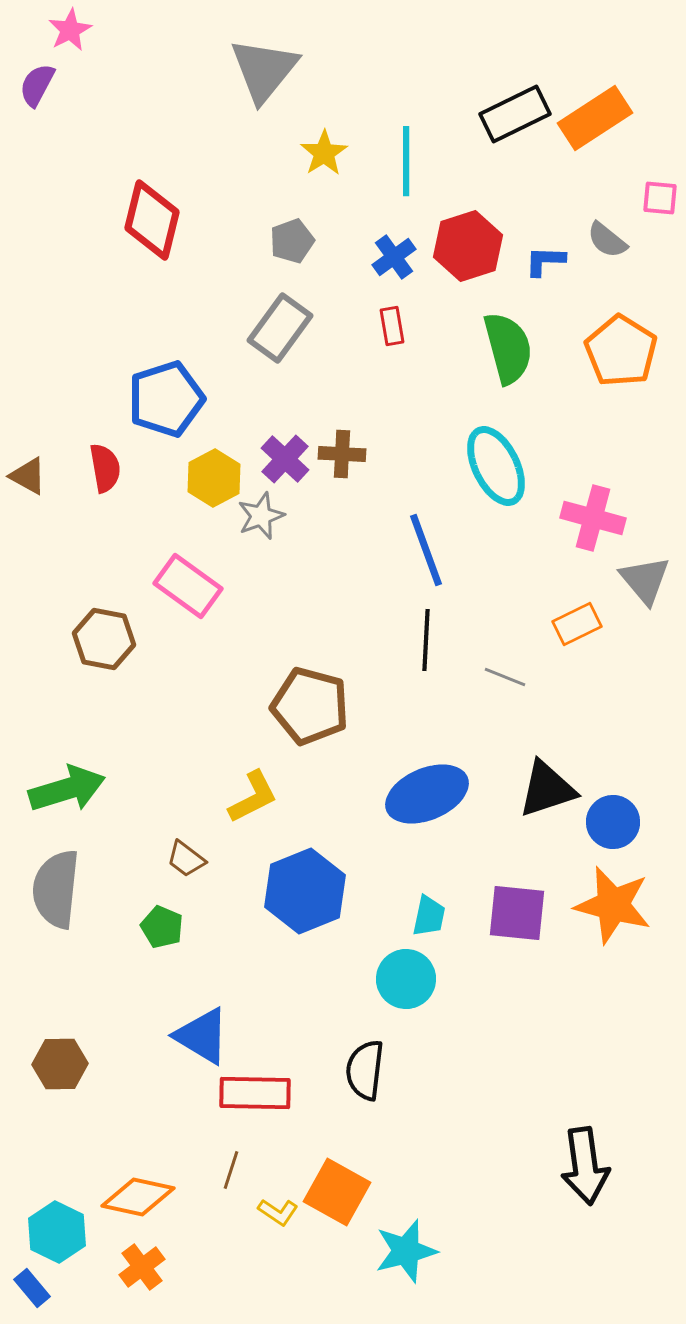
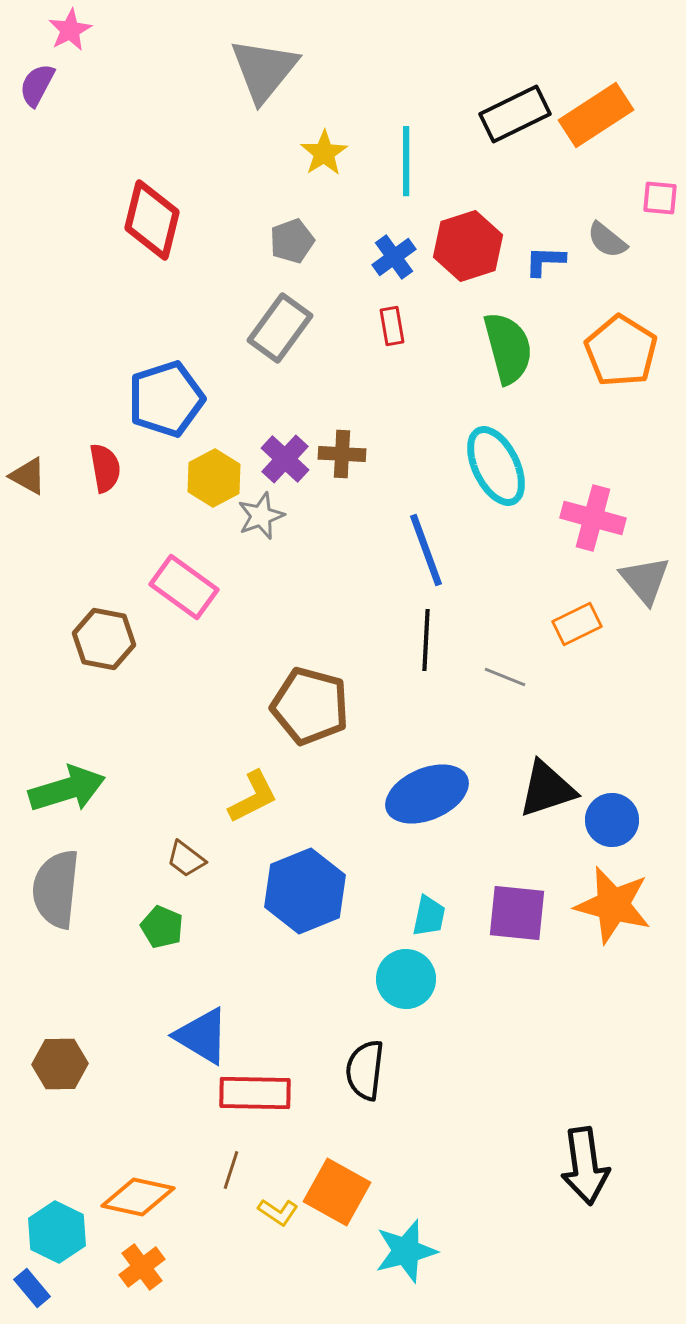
orange rectangle at (595, 118): moved 1 px right, 3 px up
pink rectangle at (188, 586): moved 4 px left, 1 px down
blue circle at (613, 822): moved 1 px left, 2 px up
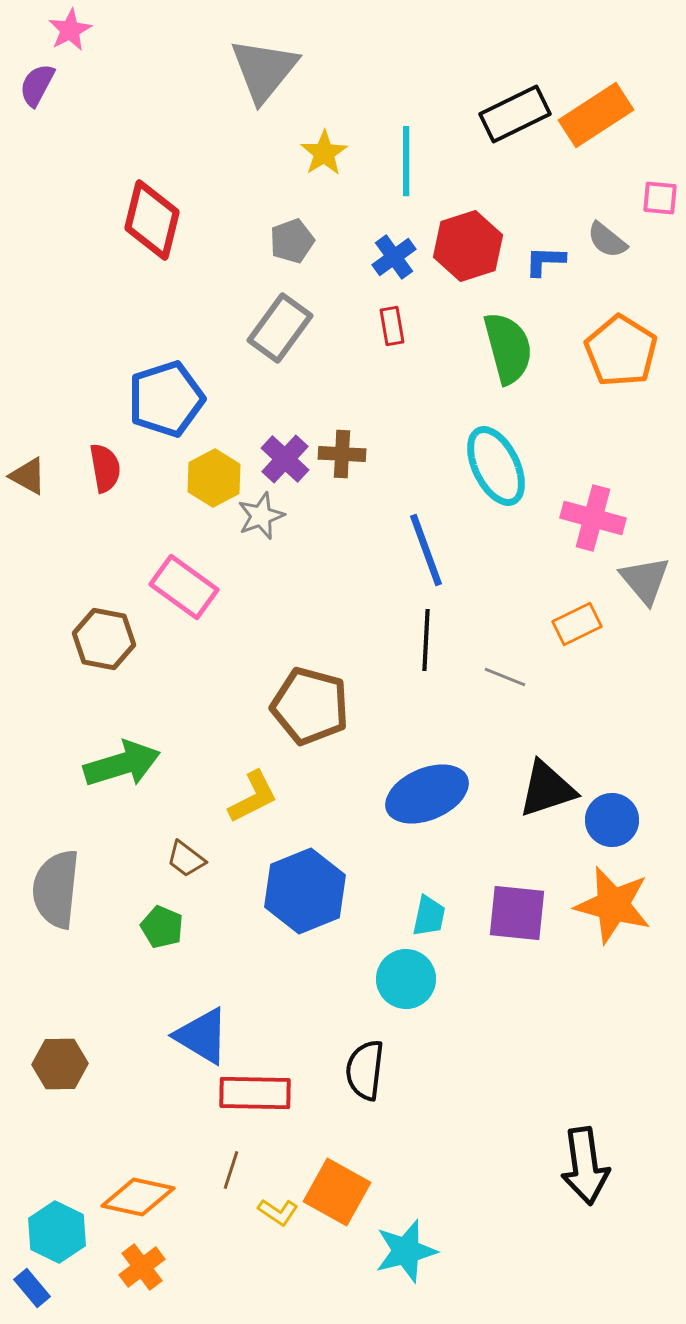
green arrow at (67, 789): moved 55 px right, 25 px up
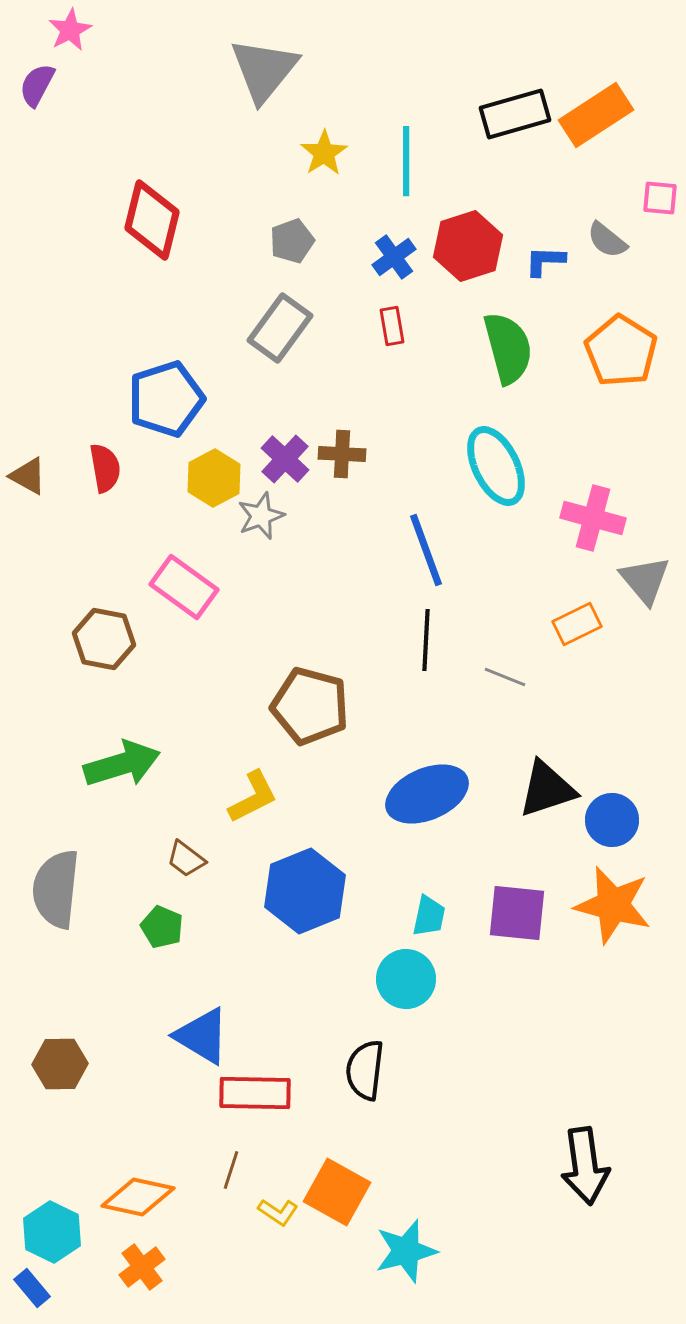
black rectangle at (515, 114): rotated 10 degrees clockwise
cyan hexagon at (57, 1232): moved 5 px left
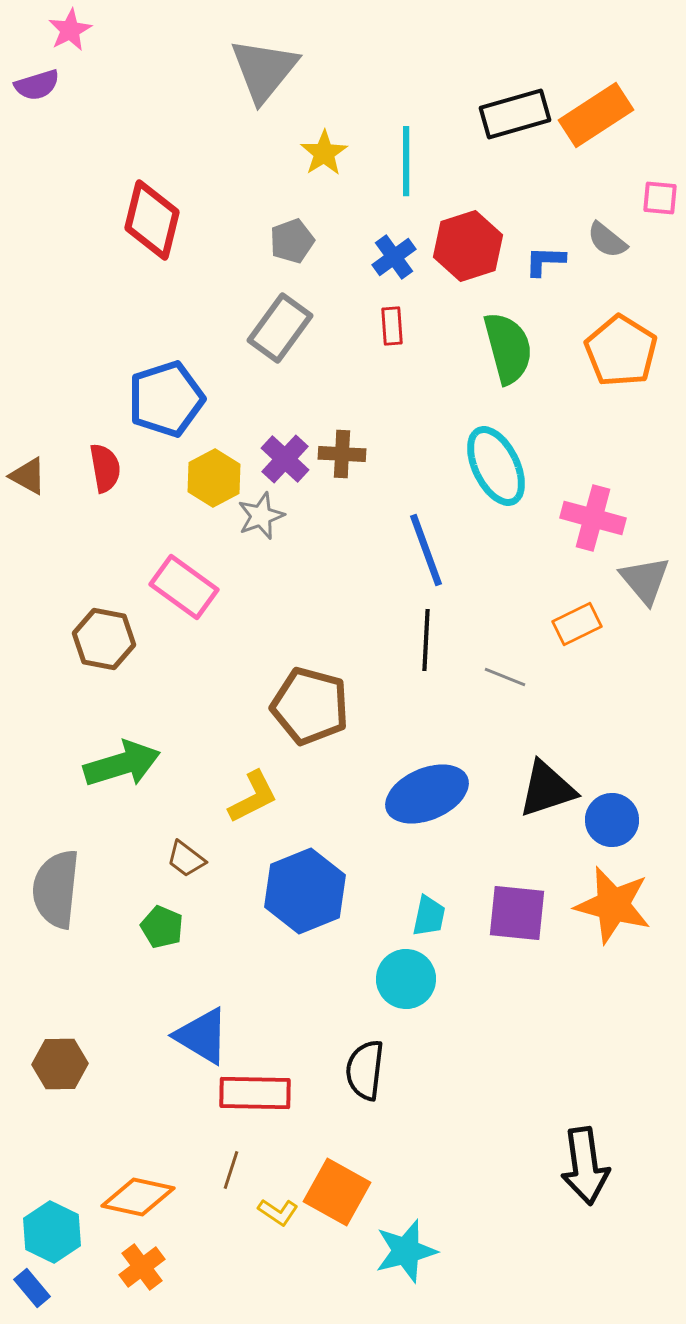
purple semicircle at (37, 85): rotated 135 degrees counterclockwise
red rectangle at (392, 326): rotated 6 degrees clockwise
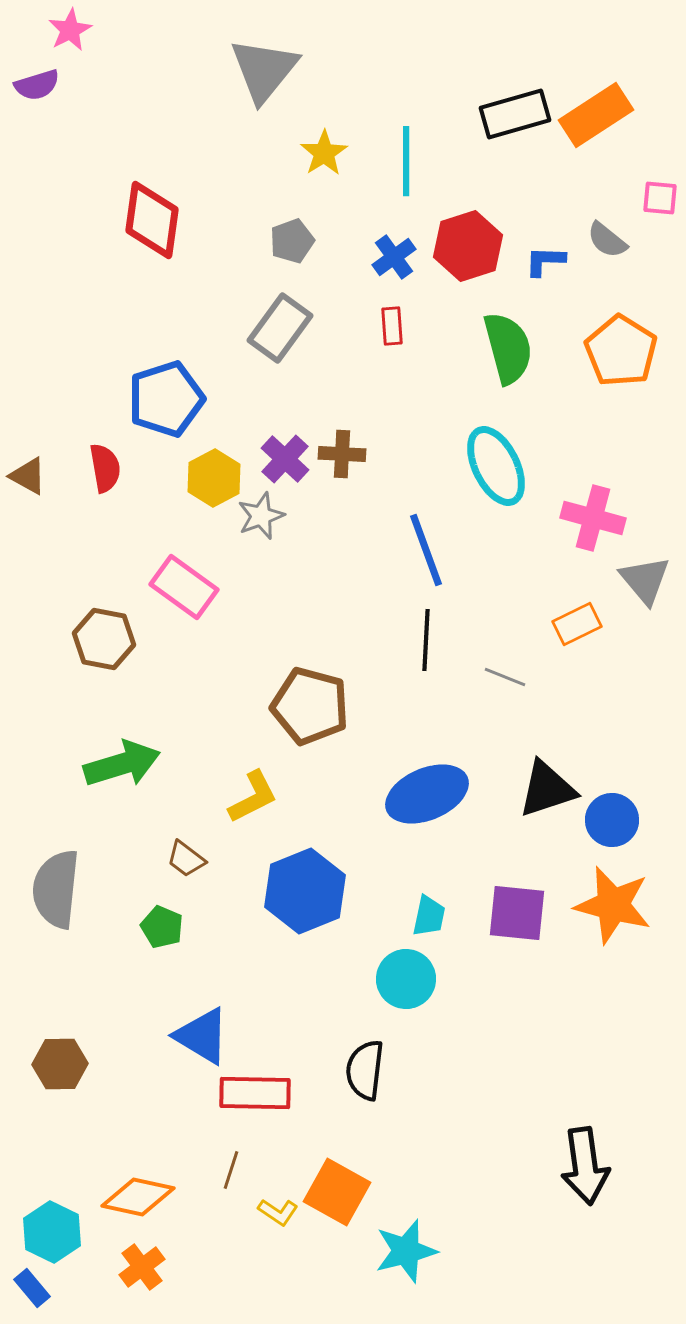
red diamond at (152, 220): rotated 6 degrees counterclockwise
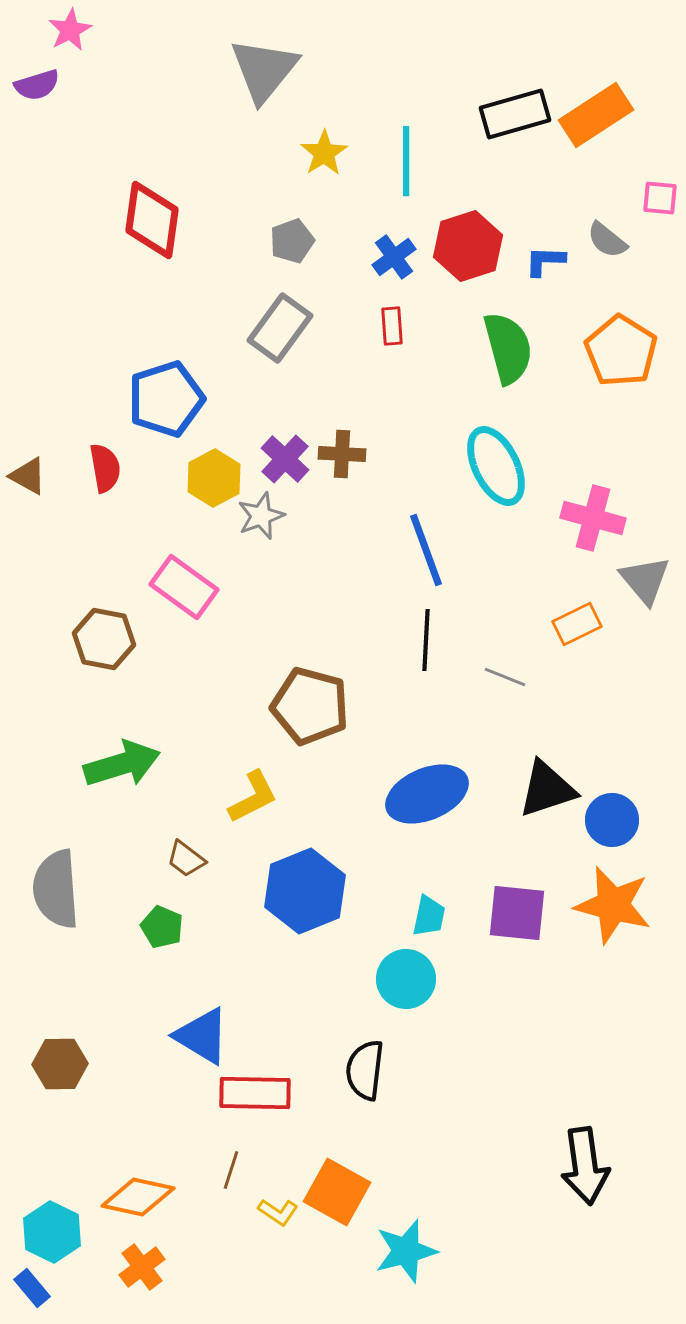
gray semicircle at (56, 889): rotated 10 degrees counterclockwise
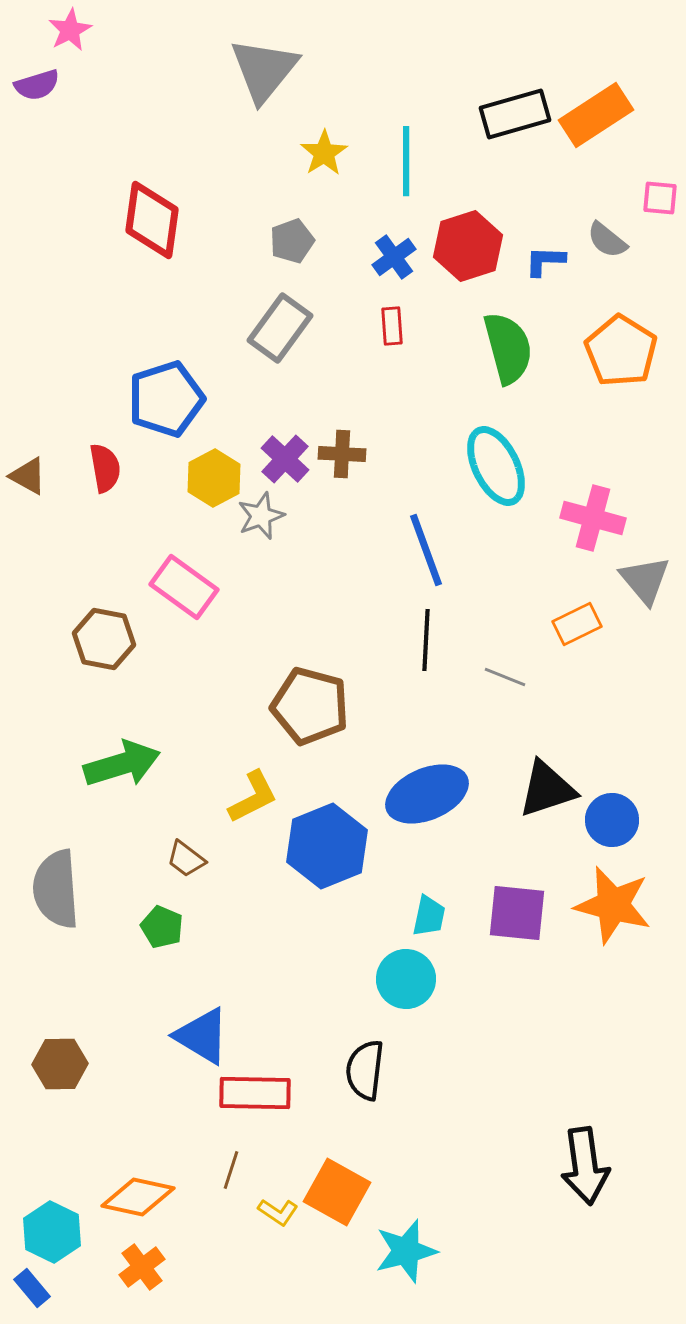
blue hexagon at (305, 891): moved 22 px right, 45 px up
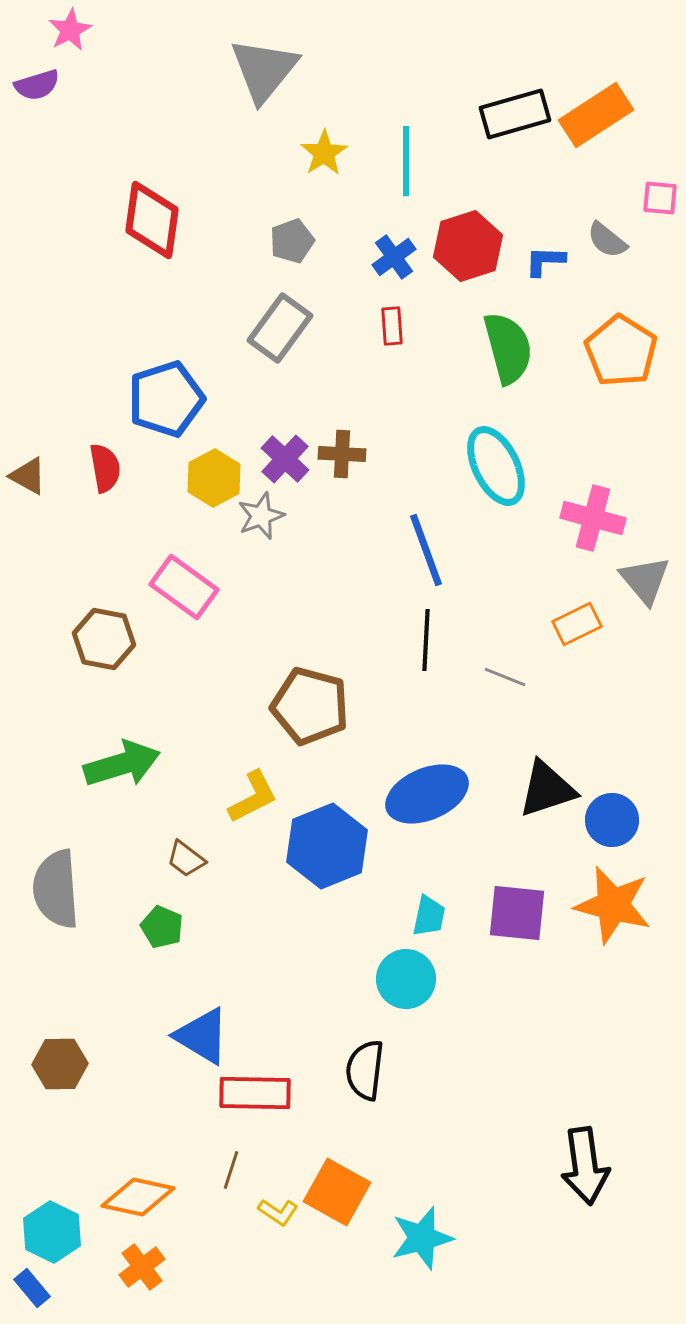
cyan star at (406, 1251): moved 16 px right, 13 px up
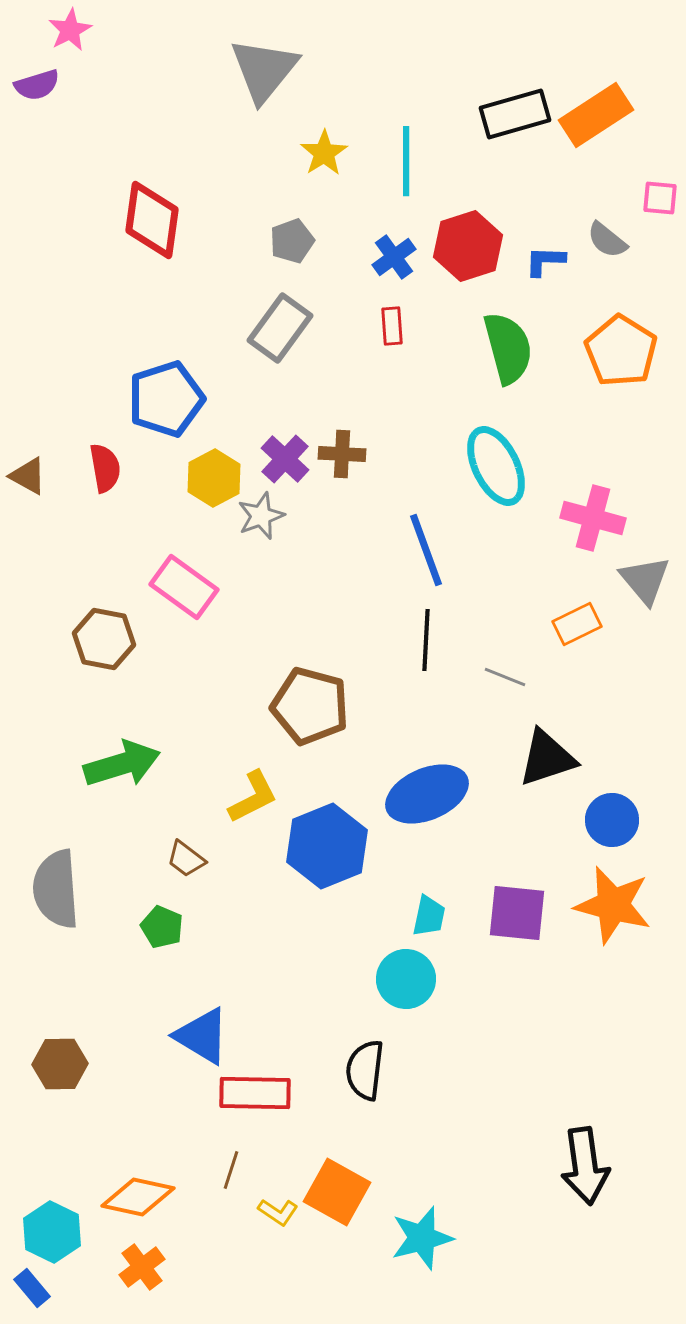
black triangle at (547, 789): moved 31 px up
